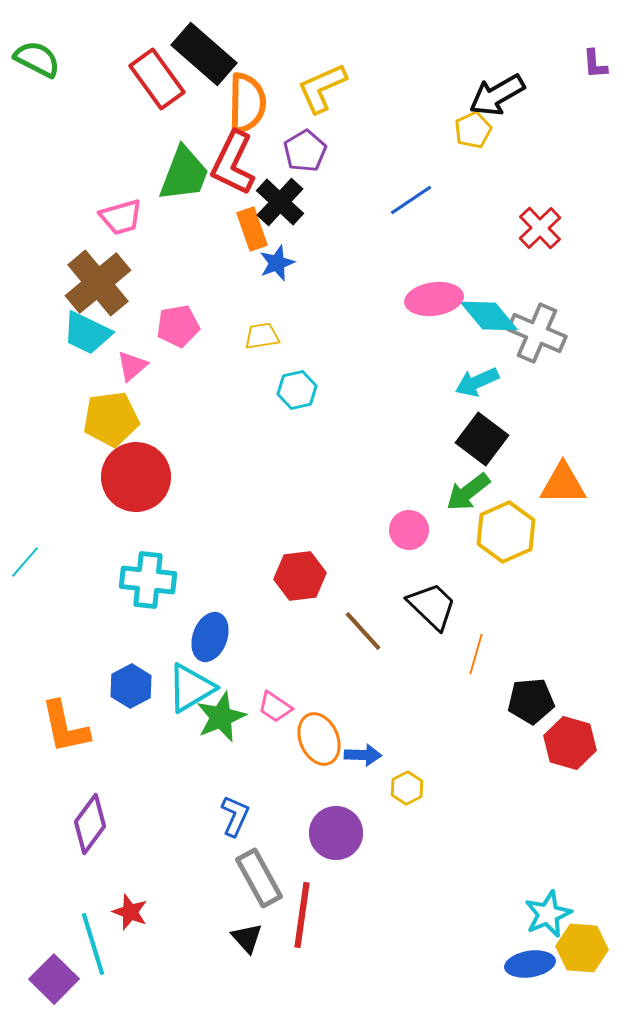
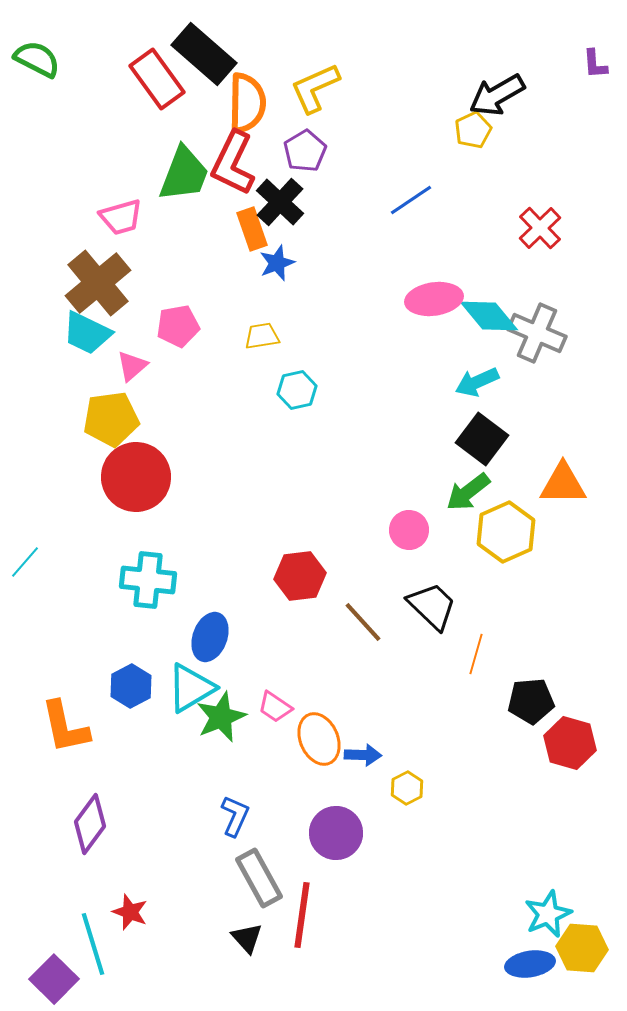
yellow L-shape at (322, 88): moved 7 px left
brown line at (363, 631): moved 9 px up
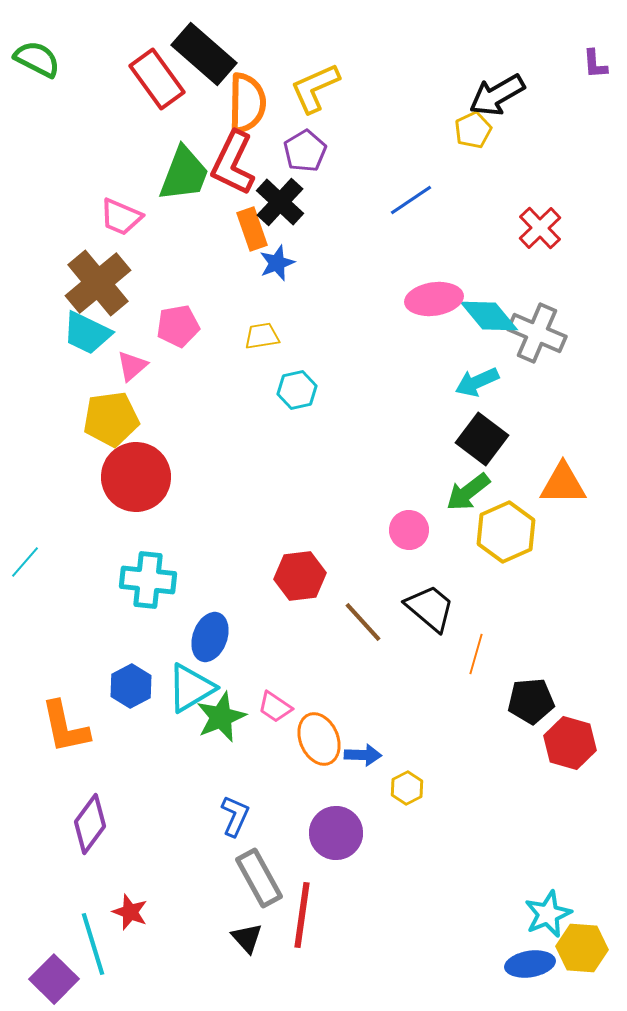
pink trapezoid at (121, 217): rotated 39 degrees clockwise
black trapezoid at (432, 606): moved 2 px left, 2 px down; rotated 4 degrees counterclockwise
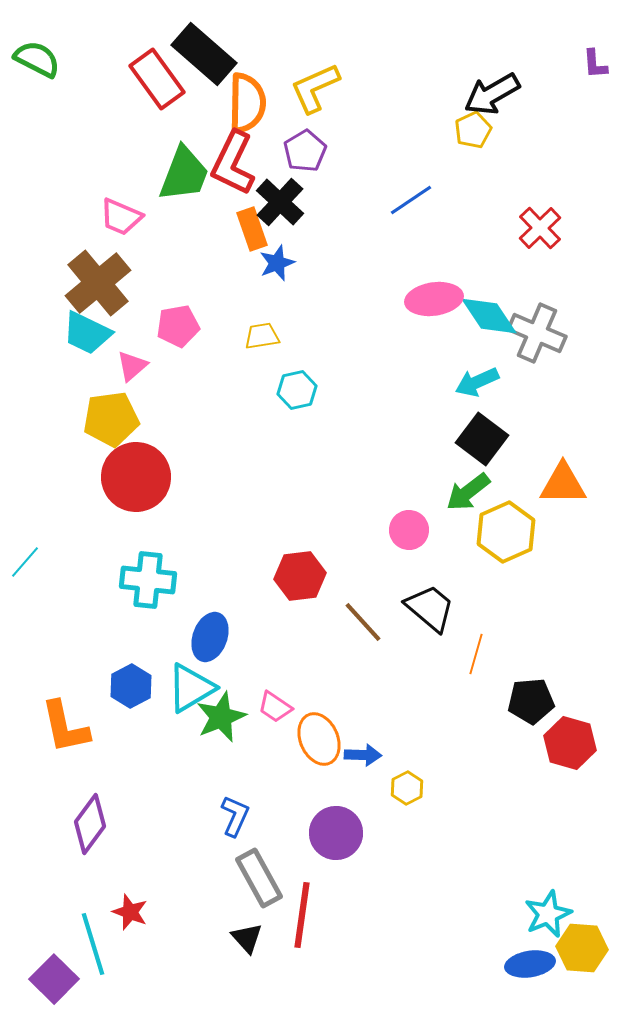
black arrow at (497, 95): moved 5 px left, 1 px up
cyan diamond at (489, 316): rotated 6 degrees clockwise
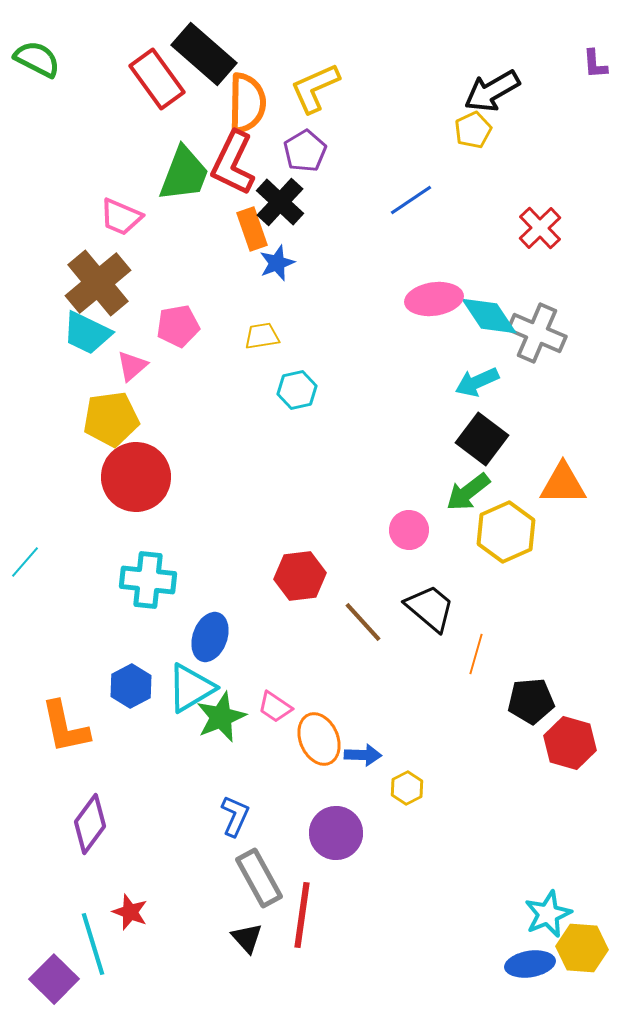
black arrow at (492, 94): moved 3 px up
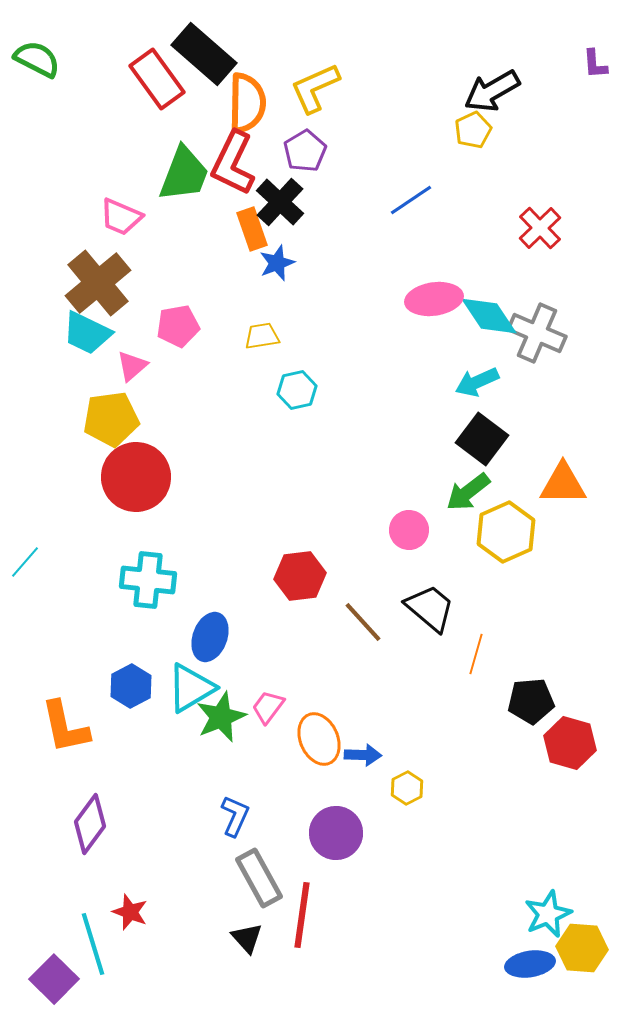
pink trapezoid at (275, 707): moved 7 px left; rotated 93 degrees clockwise
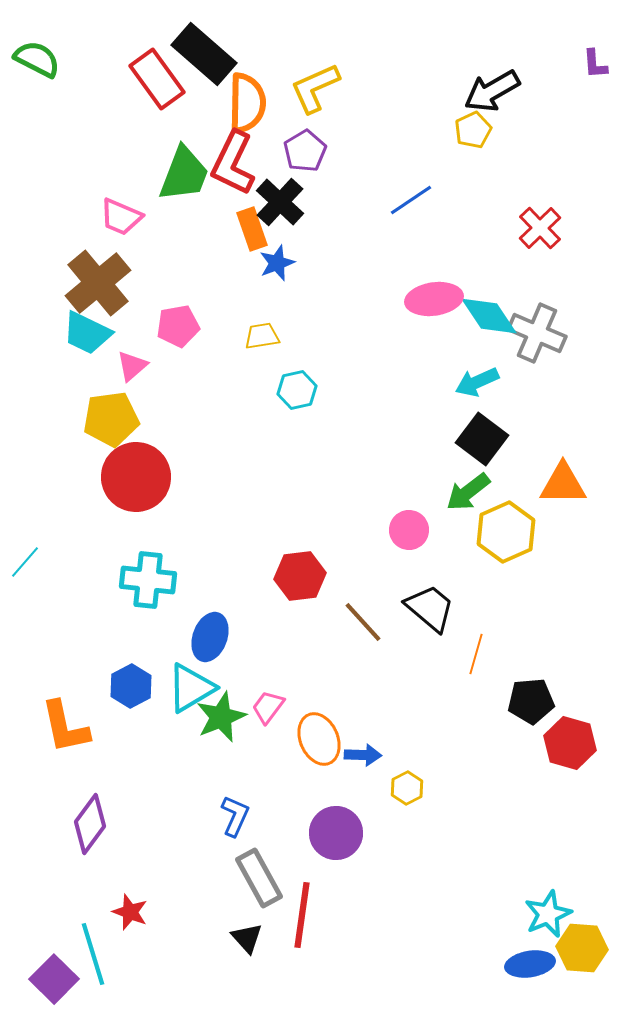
cyan line at (93, 944): moved 10 px down
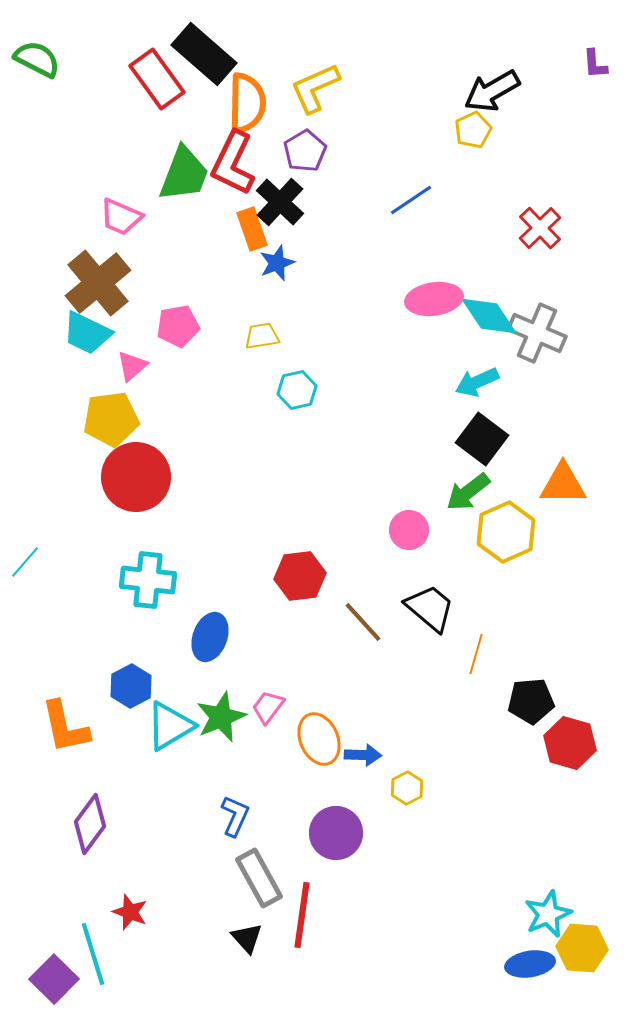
cyan triangle at (191, 688): moved 21 px left, 38 px down
